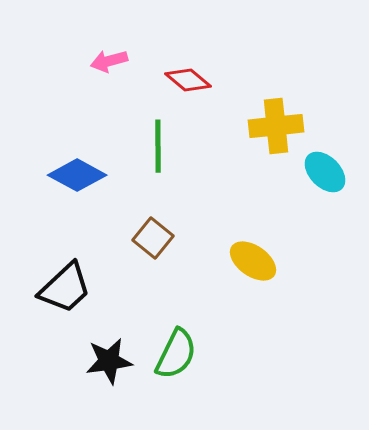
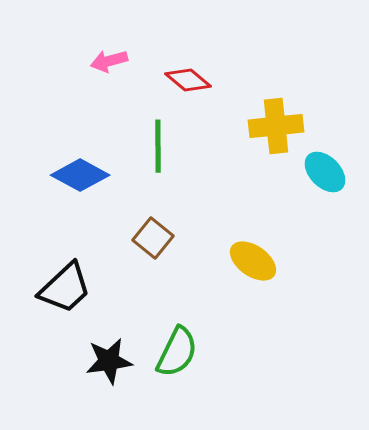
blue diamond: moved 3 px right
green semicircle: moved 1 px right, 2 px up
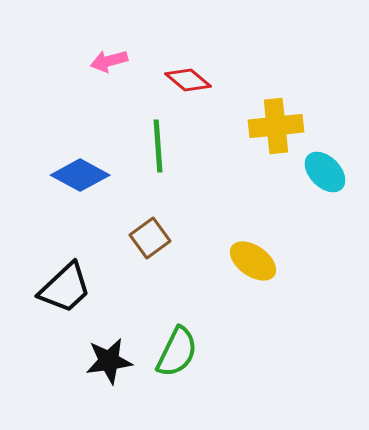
green line: rotated 4 degrees counterclockwise
brown square: moved 3 px left; rotated 15 degrees clockwise
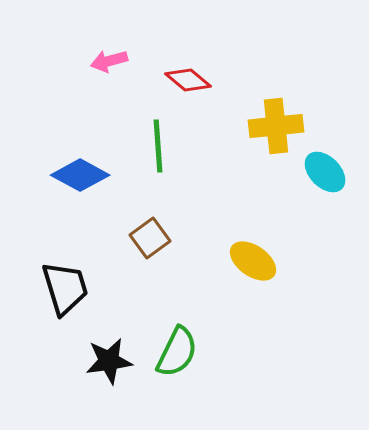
black trapezoid: rotated 64 degrees counterclockwise
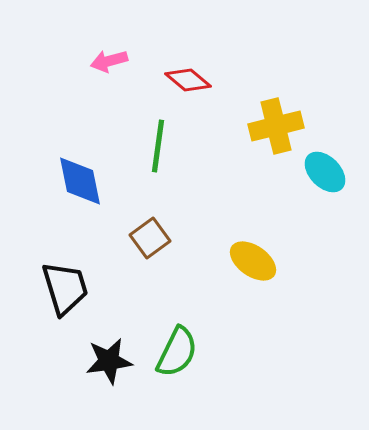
yellow cross: rotated 8 degrees counterclockwise
green line: rotated 12 degrees clockwise
blue diamond: moved 6 px down; rotated 50 degrees clockwise
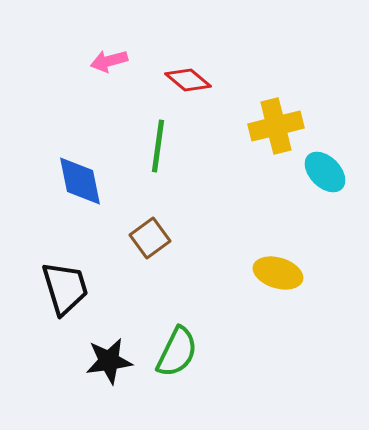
yellow ellipse: moved 25 px right, 12 px down; rotated 18 degrees counterclockwise
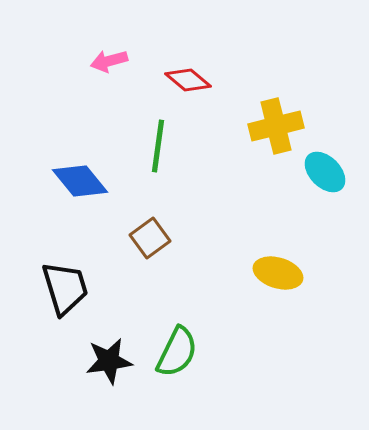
blue diamond: rotated 28 degrees counterclockwise
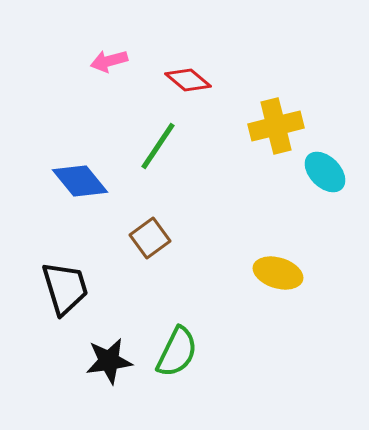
green line: rotated 26 degrees clockwise
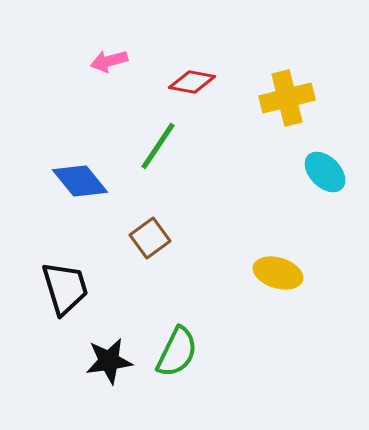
red diamond: moved 4 px right, 2 px down; rotated 30 degrees counterclockwise
yellow cross: moved 11 px right, 28 px up
